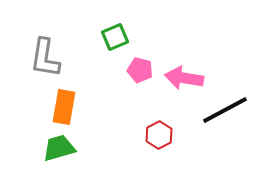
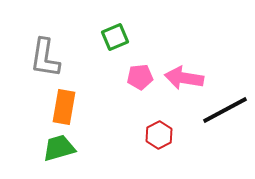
pink pentagon: moved 7 px down; rotated 20 degrees counterclockwise
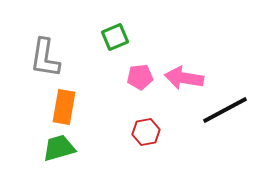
red hexagon: moved 13 px left, 3 px up; rotated 16 degrees clockwise
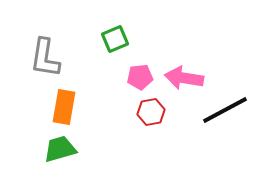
green square: moved 2 px down
red hexagon: moved 5 px right, 20 px up
green trapezoid: moved 1 px right, 1 px down
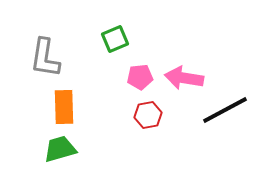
orange rectangle: rotated 12 degrees counterclockwise
red hexagon: moved 3 px left, 3 px down
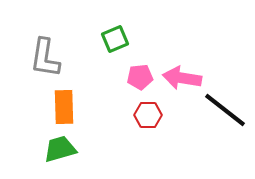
pink arrow: moved 2 px left
black line: rotated 66 degrees clockwise
red hexagon: rotated 12 degrees clockwise
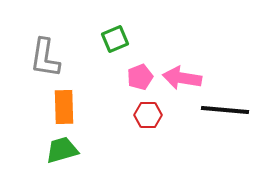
pink pentagon: rotated 15 degrees counterclockwise
black line: rotated 33 degrees counterclockwise
green trapezoid: moved 2 px right, 1 px down
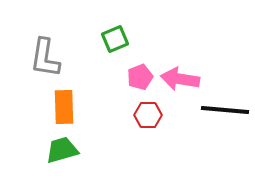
pink arrow: moved 2 px left, 1 px down
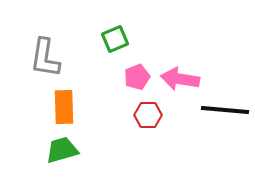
pink pentagon: moved 3 px left
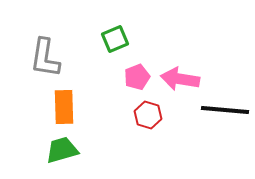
red hexagon: rotated 16 degrees clockwise
